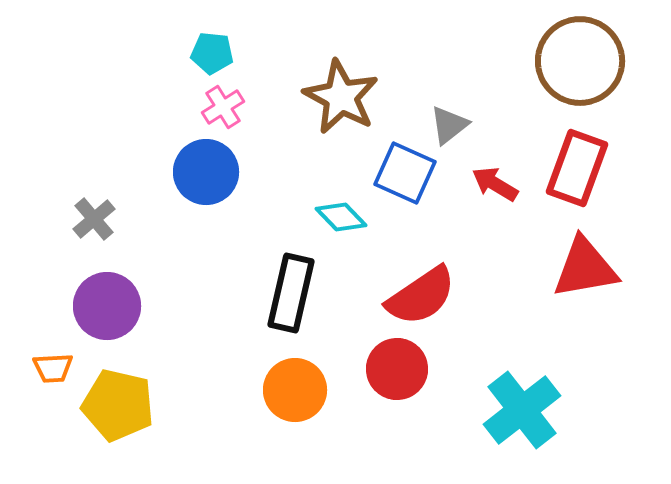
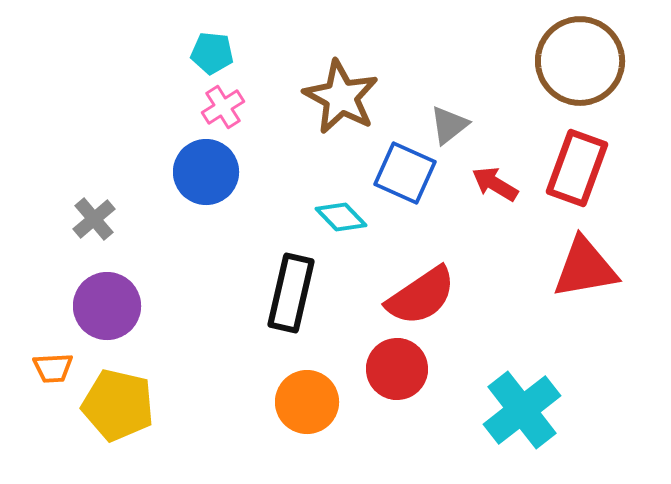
orange circle: moved 12 px right, 12 px down
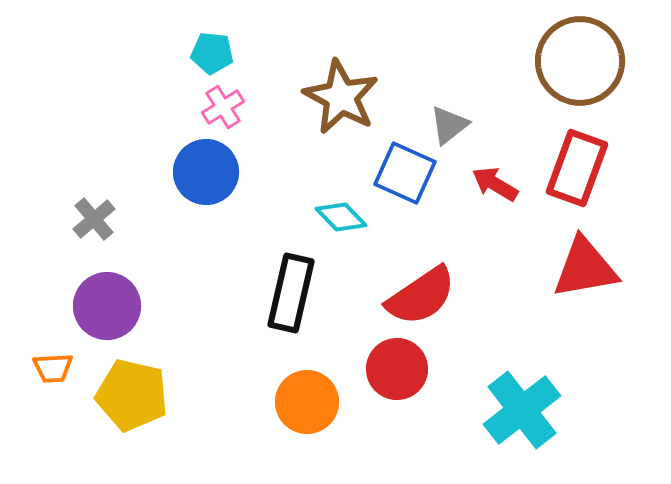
yellow pentagon: moved 14 px right, 10 px up
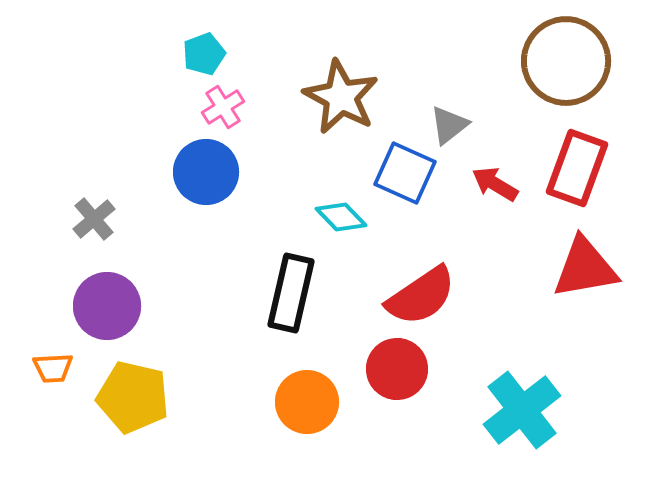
cyan pentagon: moved 8 px left, 1 px down; rotated 27 degrees counterclockwise
brown circle: moved 14 px left
yellow pentagon: moved 1 px right, 2 px down
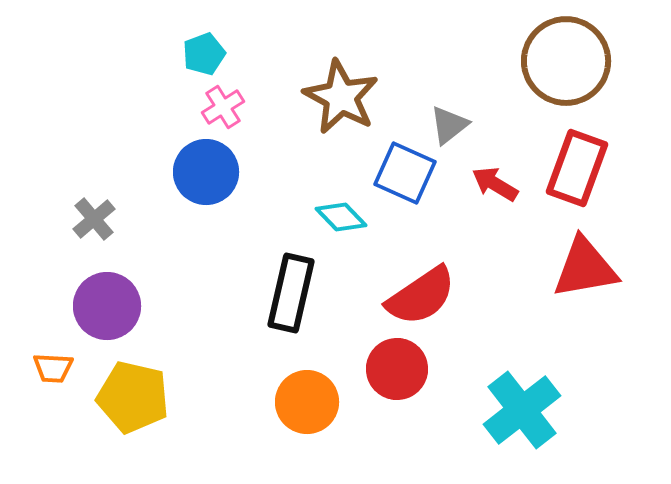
orange trapezoid: rotated 6 degrees clockwise
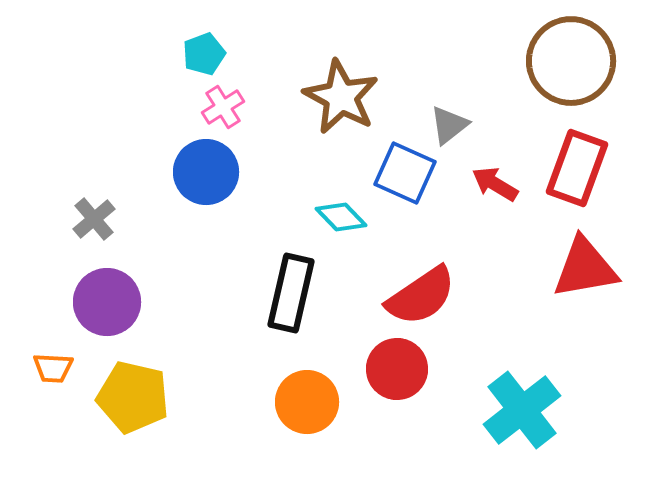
brown circle: moved 5 px right
purple circle: moved 4 px up
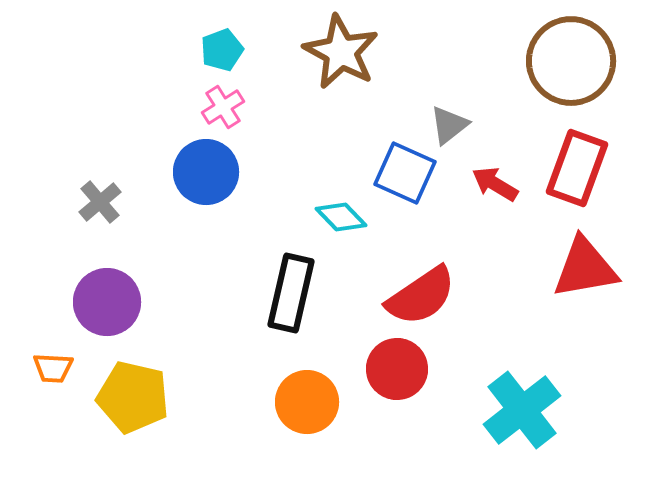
cyan pentagon: moved 18 px right, 4 px up
brown star: moved 45 px up
gray cross: moved 6 px right, 17 px up
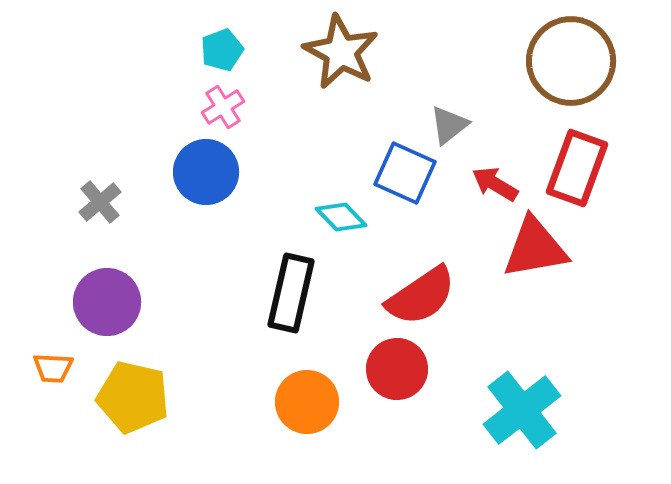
red triangle: moved 50 px left, 20 px up
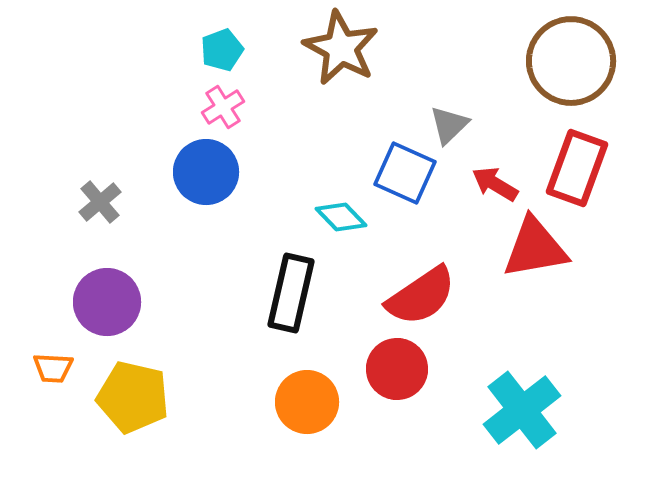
brown star: moved 4 px up
gray triangle: rotated 6 degrees counterclockwise
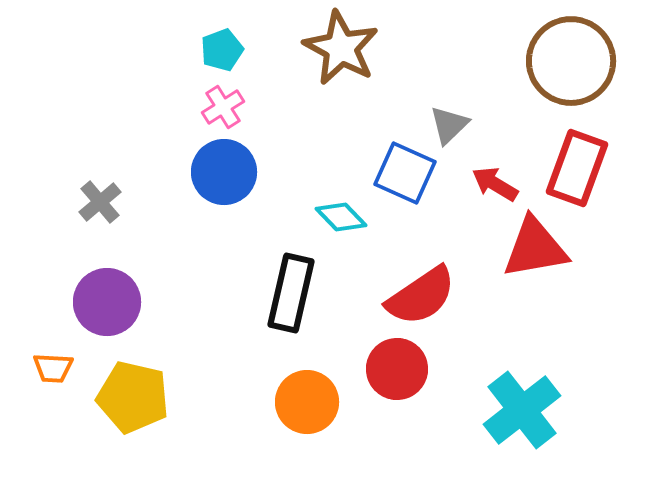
blue circle: moved 18 px right
